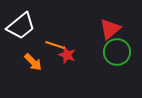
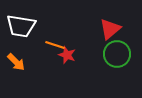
white trapezoid: rotated 48 degrees clockwise
green circle: moved 2 px down
orange arrow: moved 17 px left
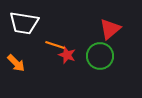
white trapezoid: moved 3 px right, 3 px up
green circle: moved 17 px left, 2 px down
orange arrow: moved 1 px down
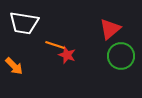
green circle: moved 21 px right
orange arrow: moved 2 px left, 3 px down
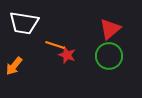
green circle: moved 12 px left
orange arrow: rotated 84 degrees clockwise
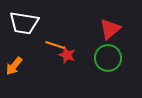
green circle: moved 1 px left, 2 px down
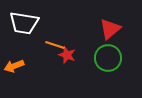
orange arrow: rotated 30 degrees clockwise
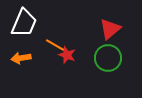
white trapezoid: rotated 76 degrees counterclockwise
orange line: rotated 12 degrees clockwise
orange arrow: moved 7 px right, 8 px up; rotated 12 degrees clockwise
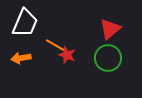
white trapezoid: moved 1 px right
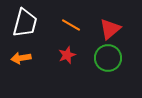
white trapezoid: rotated 8 degrees counterclockwise
orange line: moved 16 px right, 20 px up
red star: rotated 30 degrees clockwise
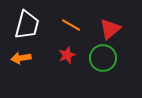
white trapezoid: moved 2 px right, 2 px down
green circle: moved 5 px left
